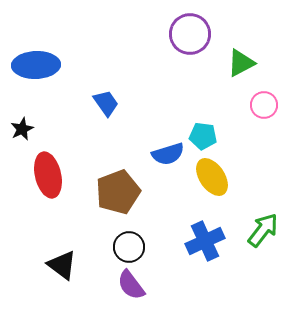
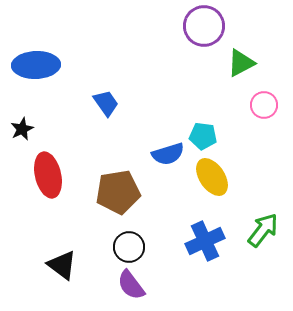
purple circle: moved 14 px right, 8 px up
brown pentagon: rotated 12 degrees clockwise
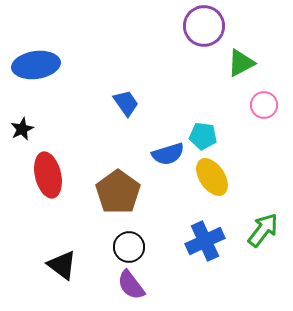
blue ellipse: rotated 6 degrees counterclockwise
blue trapezoid: moved 20 px right
brown pentagon: rotated 27 degrees counterclockwise
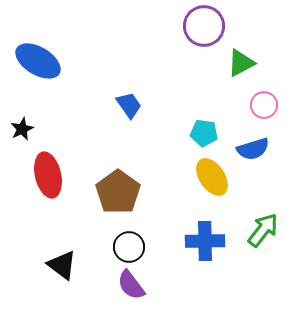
blue ellipse: moved 2 px right, 4 px up; rotated 39 degrees clockwise
blue trapezoid: moved 3 px right, 2 px down
cyan pentagon: moved 1 px right, 3 px up
blue semicircle: moved 85 px right, 5 px up
blue cross: rotated 24 degrees clockwise
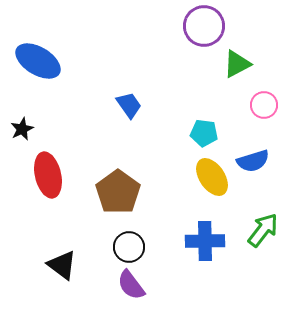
green triangle: moved 4 px left, 1 px down
blue semicircle: moved 12 px down
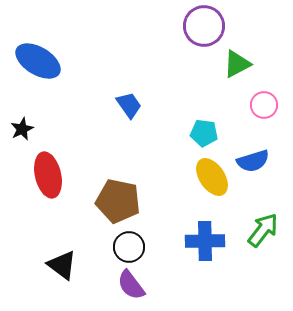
brown pentagon: moved 9 px down; rotated 24 degrees counterclockwise
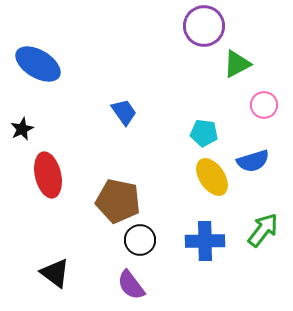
blue ellipse: moved 3 px down
blue trapezoid: moved 5 px left, 7 px down
black circle: moved 11 px right, 7 px up
black triangle: moved 7 px left, 8 px down
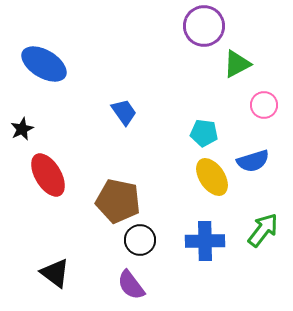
blue ellipse: moved 6 px right
red ellipse: rotated 18 degrees counterclockwise
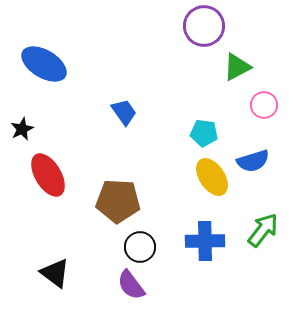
green triangle: moved 3 px down
brown pentagon: rotated 9 degrees counterclockwise
black circle: moved 7 px down
